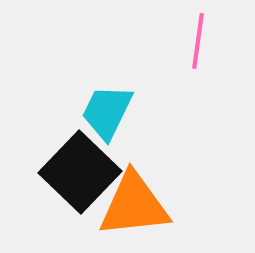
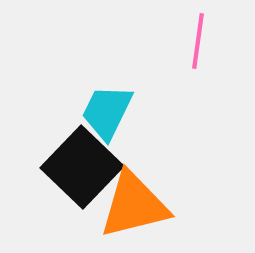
black square: moved 2 px right, 5 px up
orange triangle: rotated 8 degrees counterclockwise
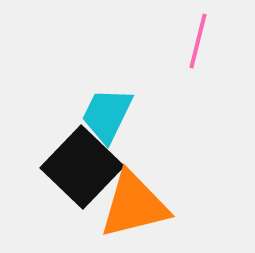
pink line: rotated 6 degrees clockwise
cyan trapezoid: moved 3 px down
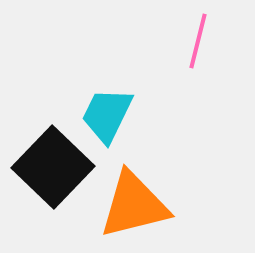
black square: moved 29 px left
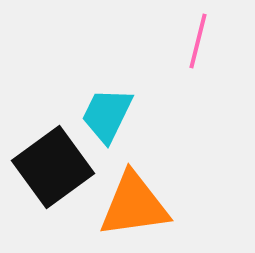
black square: rotated 10 degrees clockwise
orange triangle: rotated 6 degrees clockwise
